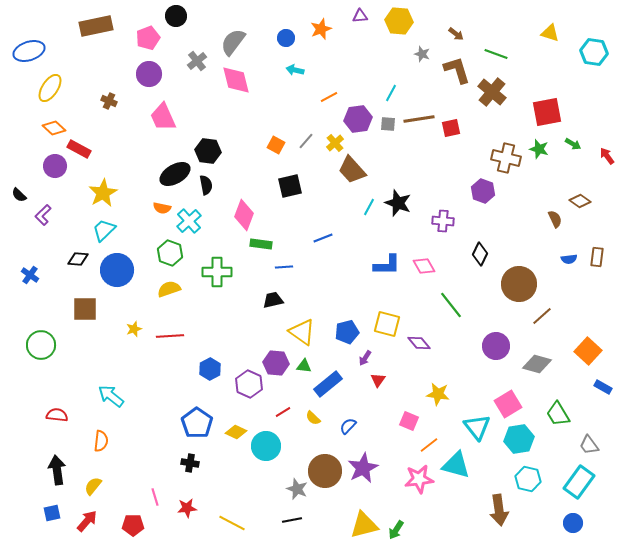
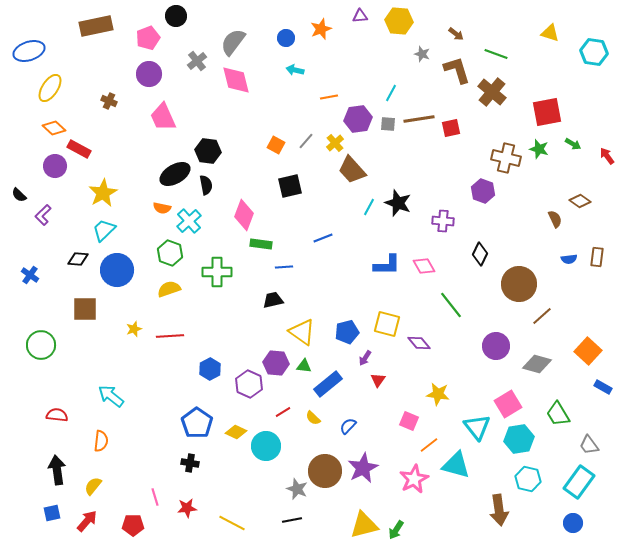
orange line at (329, 97): rotated 18 degrees clockwise
pink star at (419, 479): moved 5 px left; rotated 20 degrees counterclockwise
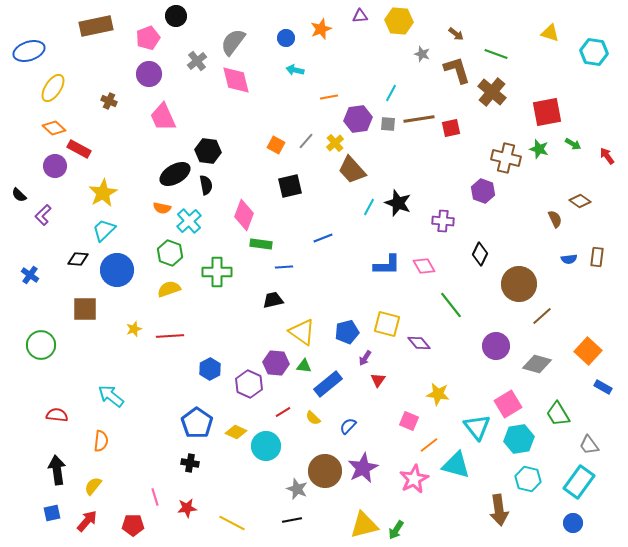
yellow ellipse at (50, 88): moved 3 px right
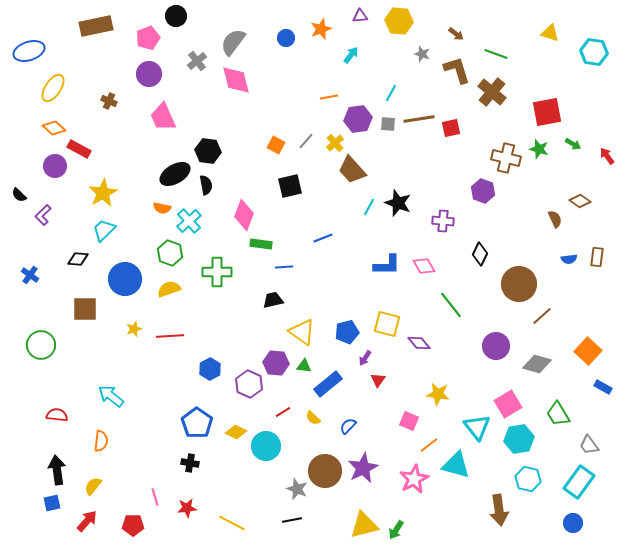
cyan arrow at (295, 70): moved 56 px right, 15 px up; rotated 114 degrees clockwise
blue circle at (117, 270): moved 8 px right, 9 px down
blue square at (52, 513): moved 10 px up
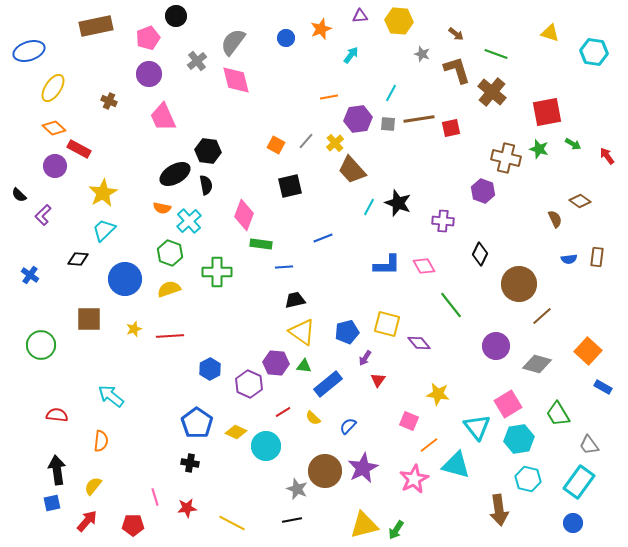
black trapezoid at (273, 300): moved 22 px right
brown square at (85, 309): moved 4 px right, 10 px down
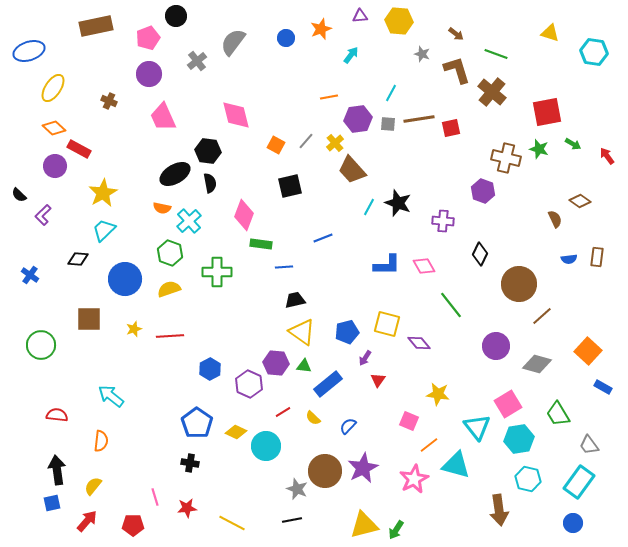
pink diamond at (236, 80): moved 35 px down
black semicircle at (206, 185): moved 4 px right, 2 px up
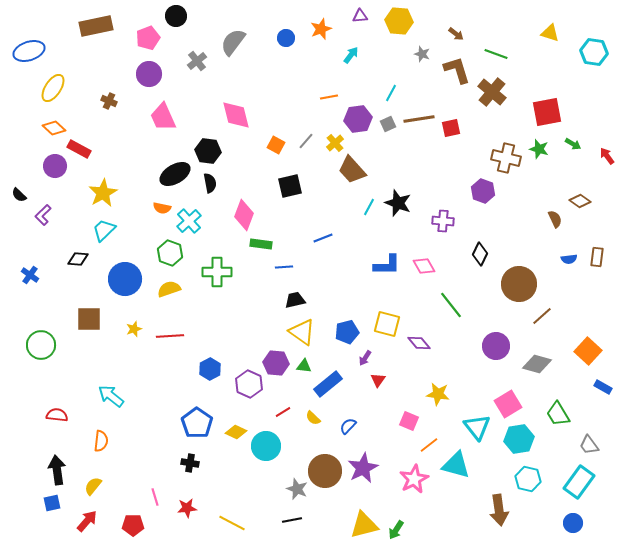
gray square at (388, 124): rotated 28 degrees counterclockwise
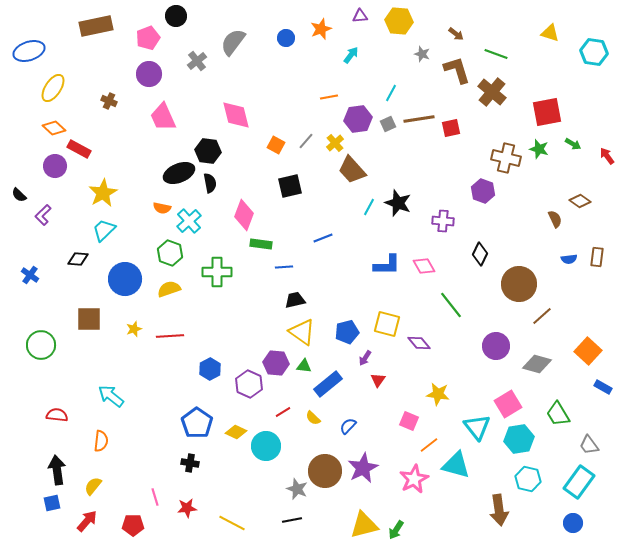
black ellipse at (175, 174): moved 4 px right, 1 px up; rotated 8 degrees clockwise
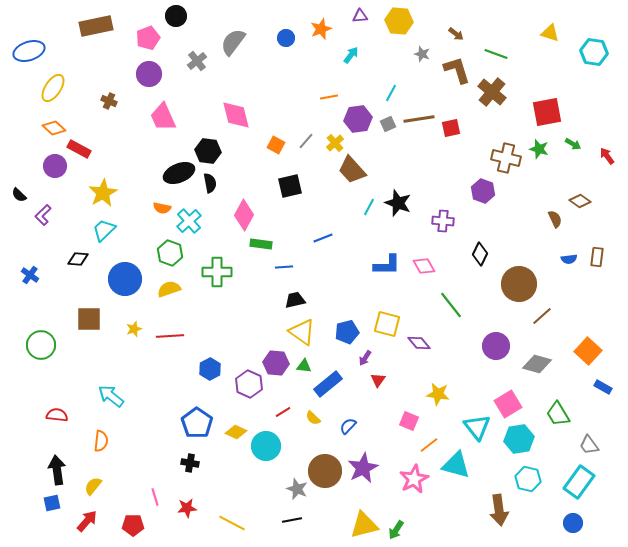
pink diamond at (244, 215): rotated 8 degrees clockwise
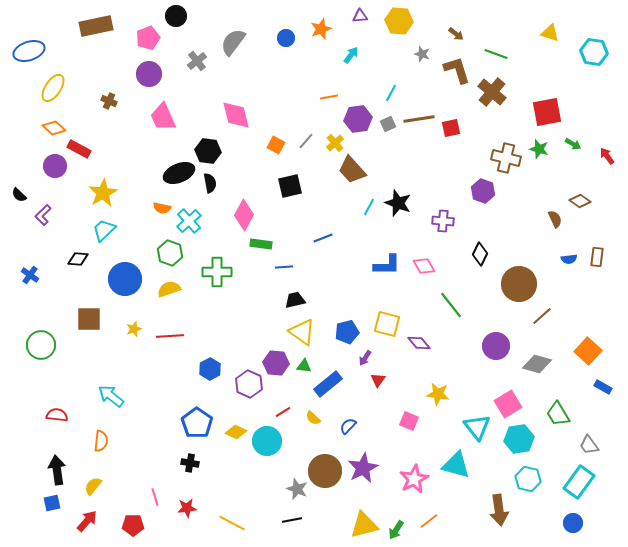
orange line at (429, 445): moved 76 px down
cyan circle at (266, 446): moved 1 px right, 5 px up
